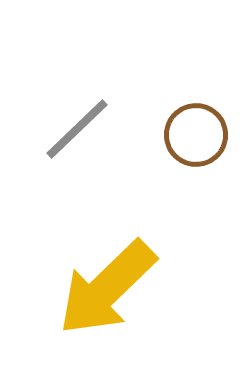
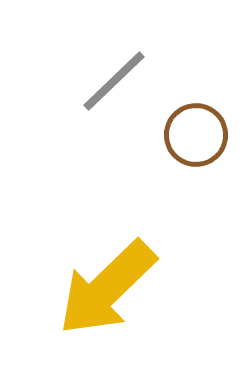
gray line: moved 37 px right, 48 px up
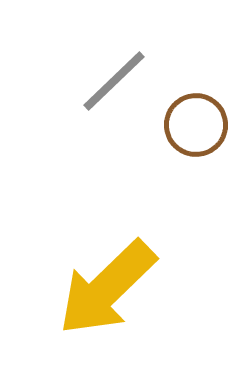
brown circle: moved 10 px up
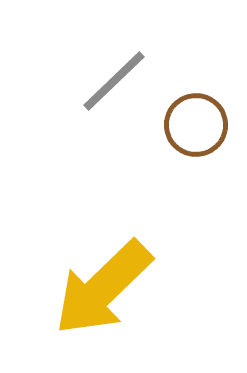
yellow arrow: moved 4 px left
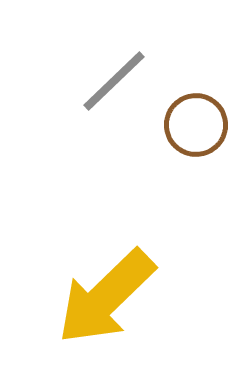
yellow arrow: moved 3 px right, 9 px down
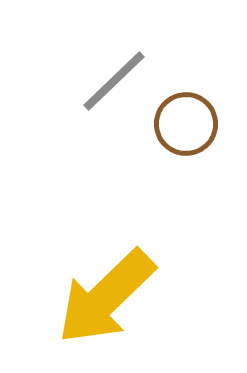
brown circle: moved 10 px left, 1 px up
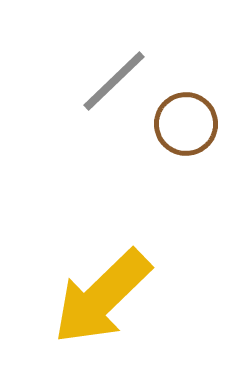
yellow arrow: moved 4 px left
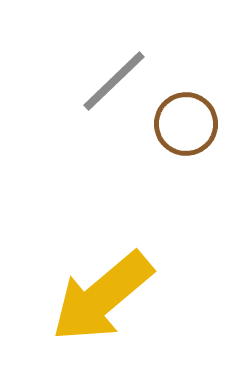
yellow arrow: rotated 4 degrees clockwise
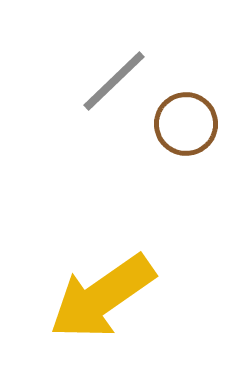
yellow arrow: rotated 5 degrees clockwise
